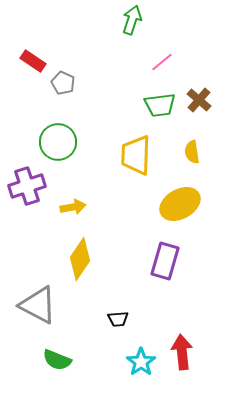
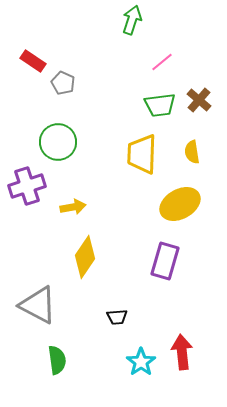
yellow trapezoid: moved 6 px right, 1 px up
yellow diamond: moved 5 px right, 2 px up
black trapezoid: moved 1 px left, 2 px up
green semicircle: rotated 120 degrees counterclockwise
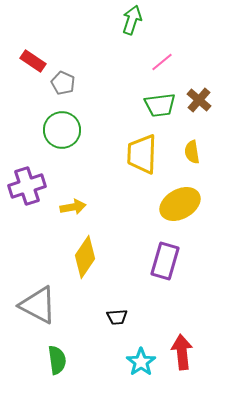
green circle: moved 4 px right, 12 px up
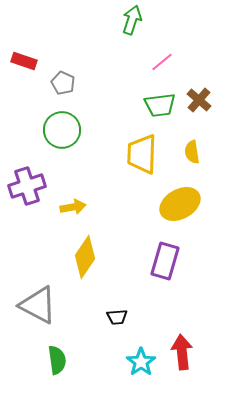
red rectangle: moved 9 px left; rotated 15 degrees counterclockwise
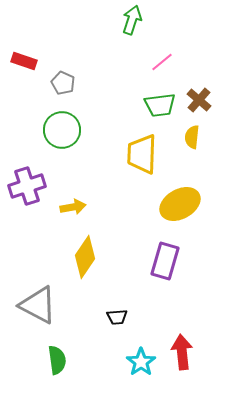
yellow semicircle: moved 15 px up; rotated 15 degrees clockwise
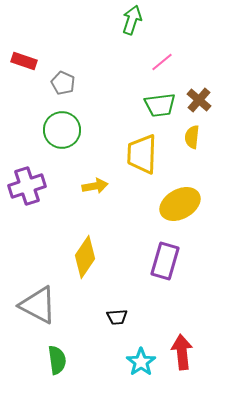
yellow arrow: moved 22 px right, 21 px up
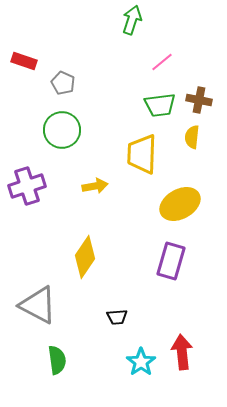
brown cross: rotated 30 degrees counterclockwise
purple rectangle: moved 6 px right
